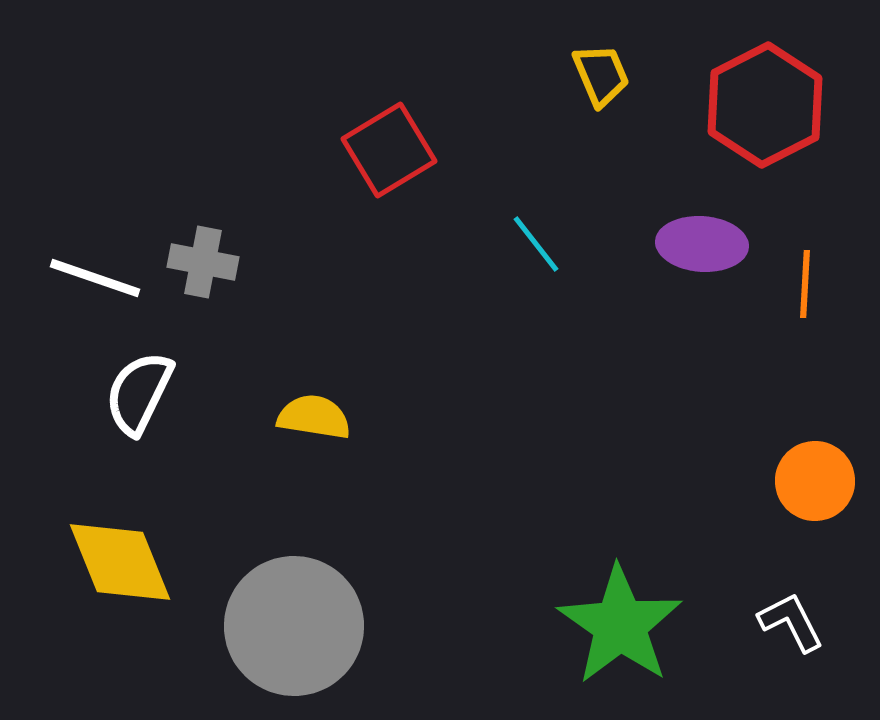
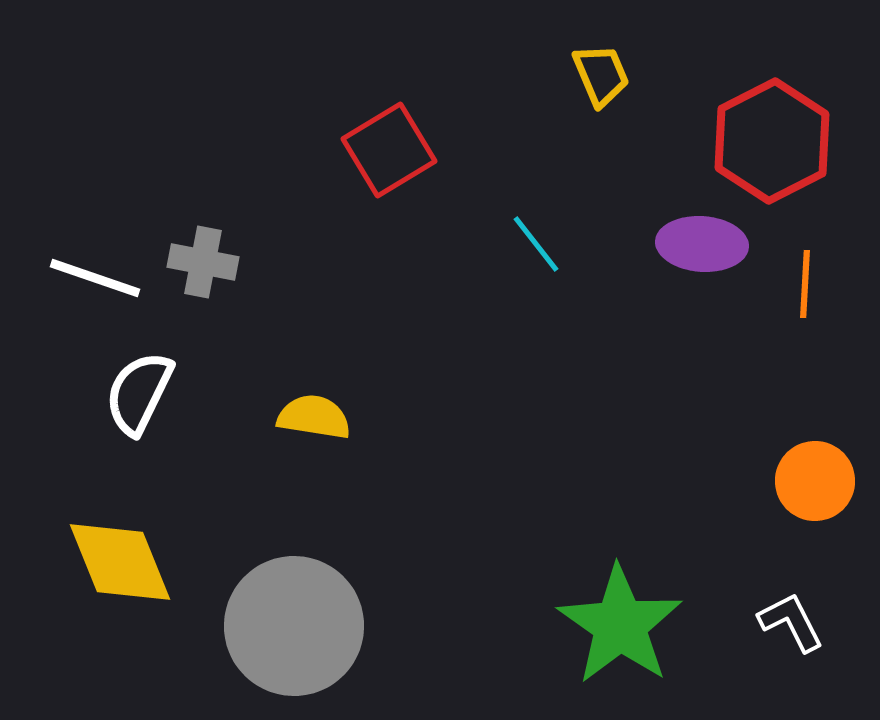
red hexagon: moved 7 px right, 36 px down
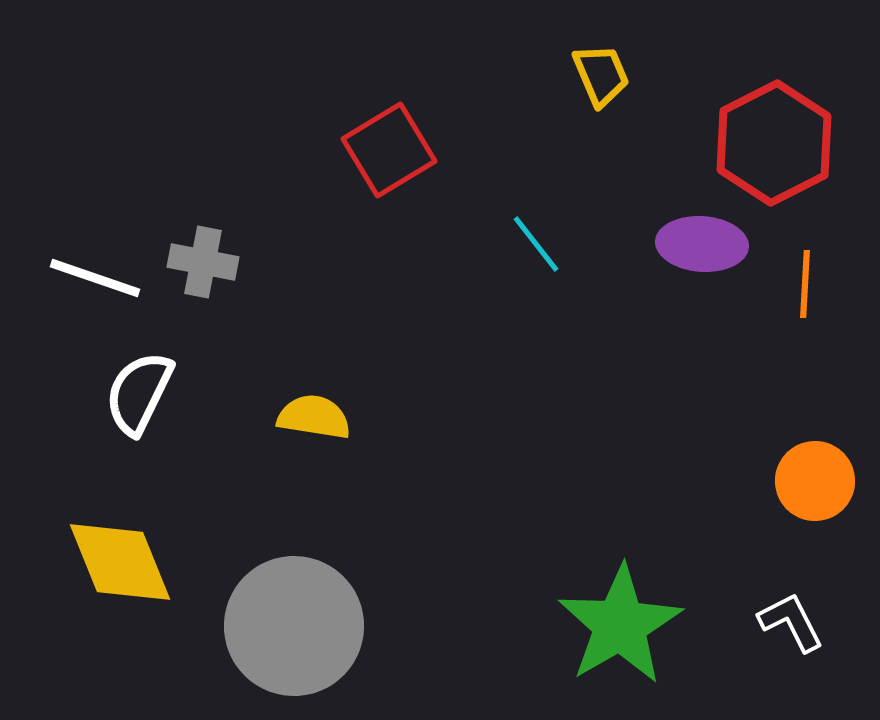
red hexagon: moved 2 px right, 2 px down
green star: rotated 7 degrees clockwise
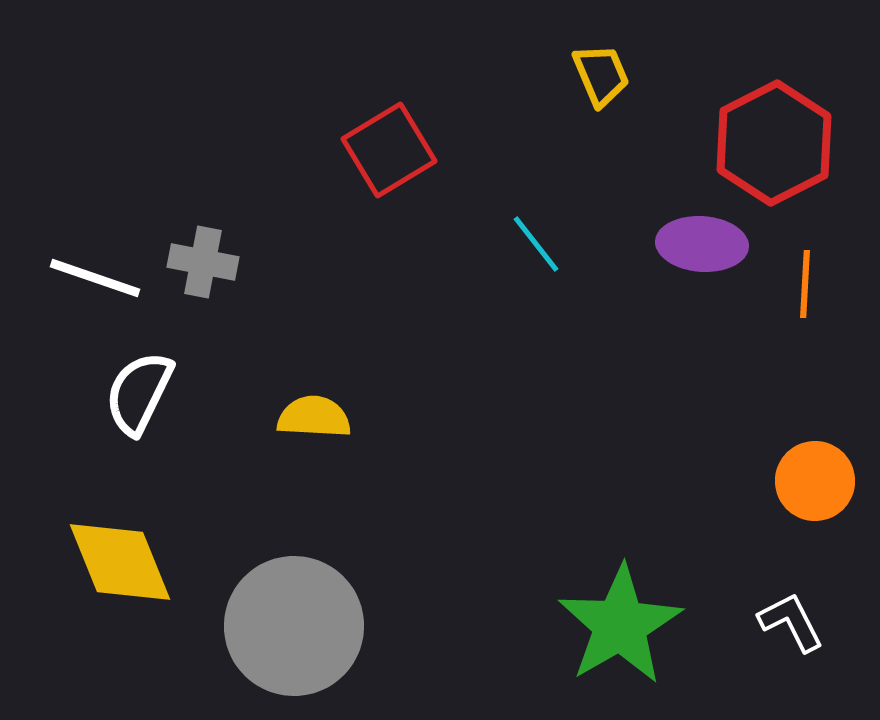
yellow semicircle: rotated 6 degrees counterclockwise
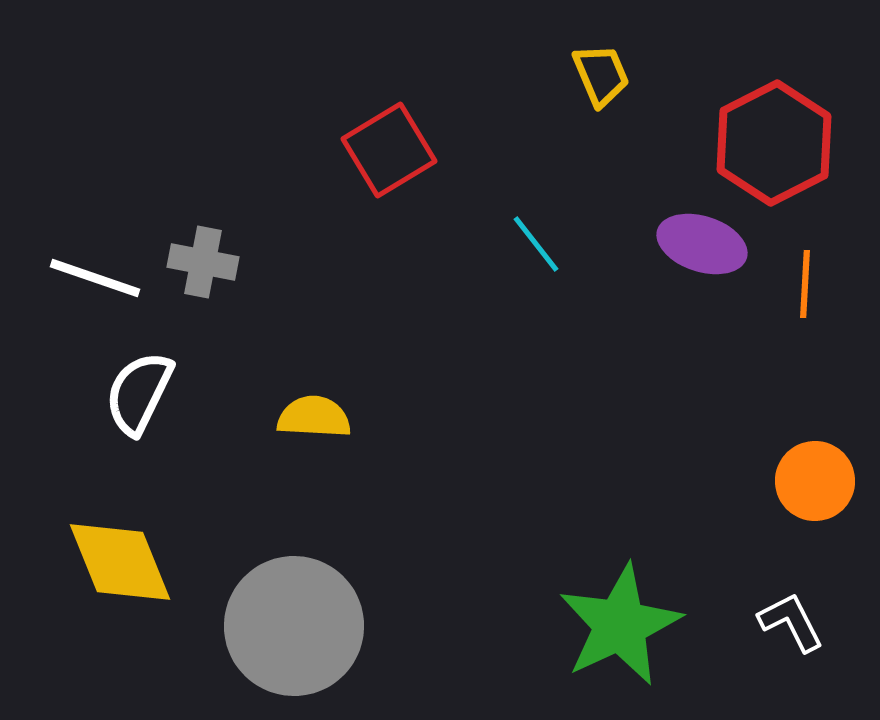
purple ellipse: rotated 14 degrees clockwise
green star: rotated 5 degrees clockwise
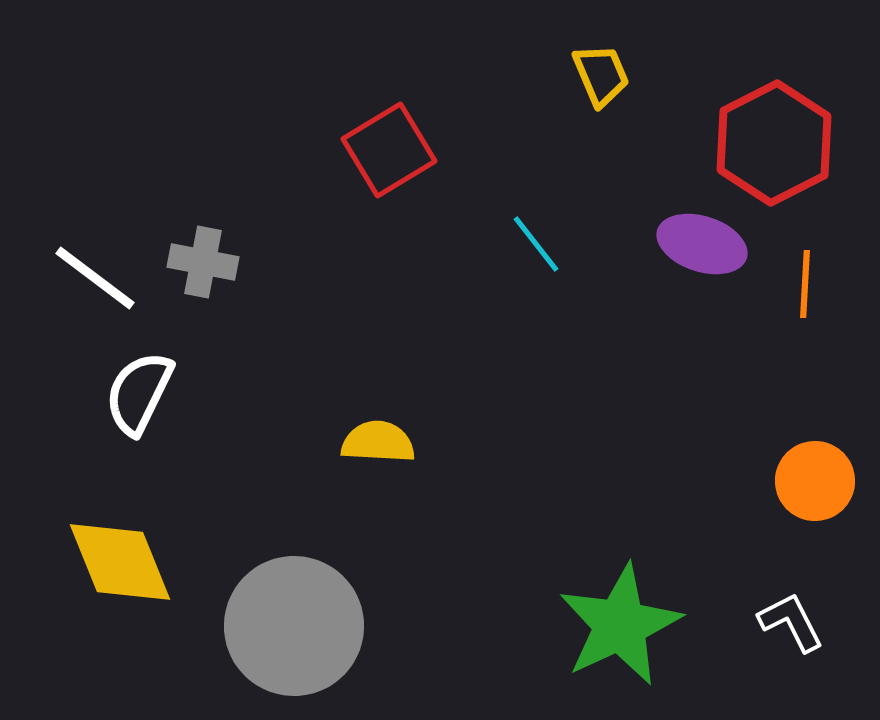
white line: rotated 18 degrees clockwise
yellow semicircle: moved 64 px right, 25 px down
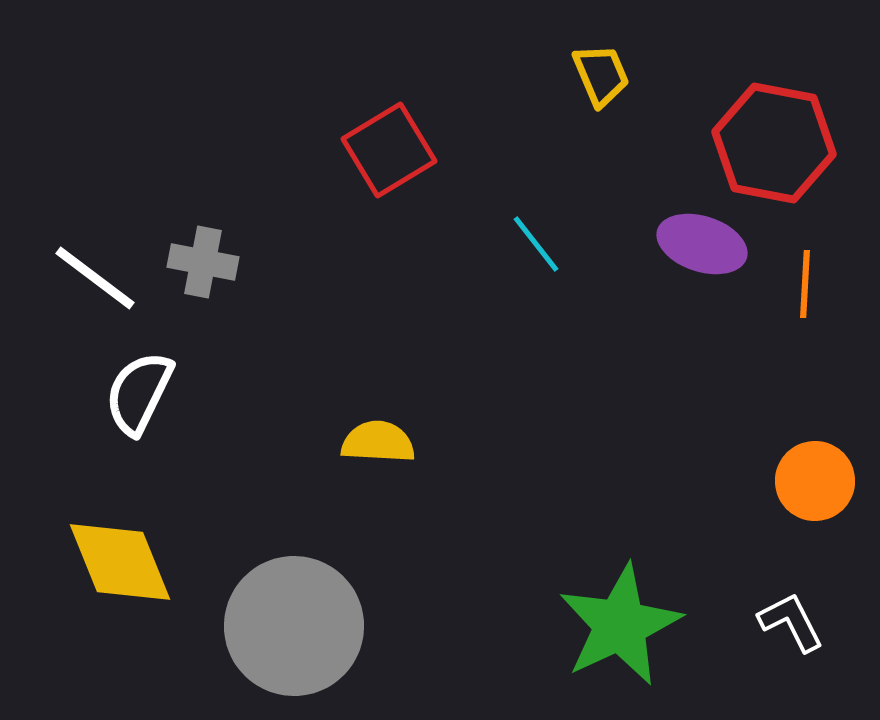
red hexagon: rotated 22 degrees counterclockwise
